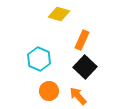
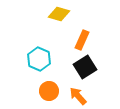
black square: rotated 15 degrees clockwise
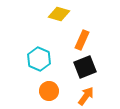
black square: rotated 10 degrees clockwise
orange arrow: moved 8 px right; rotated 78 degrees clockwise
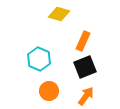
orange rectangle: moved 1 px right, 1 px down
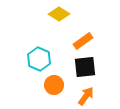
yellow diamond: rotated 15 degrees clockwise
orange rectangle: rotated 30 degrees clockwise
black square: rotated 15 degrees clockwise
orange circle: moved 5 px right, 6 px up
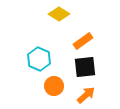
orange circle: moved 1 px down
orange arrow: moved 1 px up; rotated 12 degrees clockwise
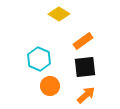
orange circle: moved 4 px left
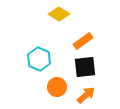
orange circle: moved 7 px right, 1 px down
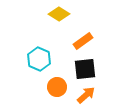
black square: moved 2 px down
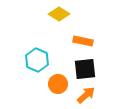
orange rectangle: rotated 48 degrees clockwise
cyan hexagon: moved 2 px left, 1 px down
orange circle: moved 1 px right, 3 px up
